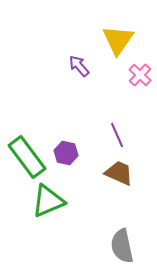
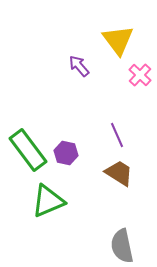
yellow triangle: rotated 12 degrees counterclockwise
green rectangle: moved 1 px right, 7 px up
brown trapezoid: rotated 8 degrees clockwise
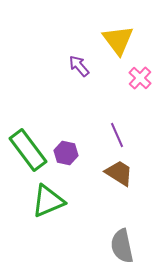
pink cross: moved 3 px down
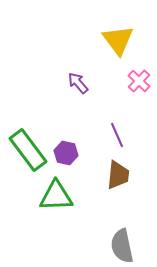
purple arrow: moved 1 px left, 17 px down
pink cross: moved 1 px left, 3 px down
brown trapezoid: moved 1 px left, 2 px down; rotated 64 degrees clockwise
green triangle: moved 8 px right, 5 px up; rotated 21 degrees clockwise
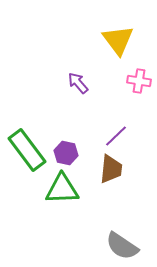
pink cross: rotated 35 degrees counterclockwise
purple line: moved 1 px left, 1 px down; rotated 70 degrees clockwise
green rectangle: moved 1 px left
brown trapezoid: moved 7 px left, 6 px up
green triangle: moved 6 px right, 7 px up
gray semicircle: rotated 44 degrees counterclockwise
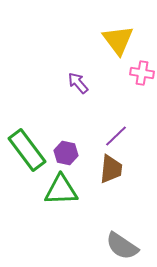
pink cross: moved 3 px right, 8 px up
green triangle: moved 1 px left, 1 px down
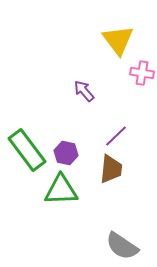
purple arrow: moved 6 px right, 8 px down
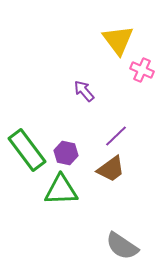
pink cross: moved 3 px up; rotated 15 degrees clockwise
brown trapezoid: rotated 48 degrees clockwise
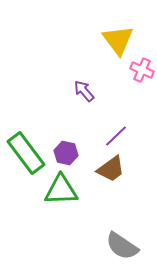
green rectangle: moved 1 px left, 3 px down
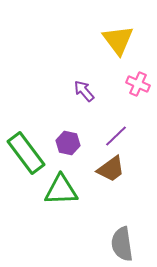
pink cross: moved 4 px left, 14 px down
purple hexagon: moved 2 px right, 10 px up
gray semicircle: moved 2 px up; rotated 48 degrees clockwise
